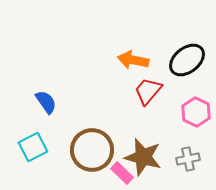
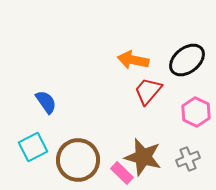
brown circle: moved 14 px left, 10 px down
gray cross: rotated 10 degrees counterclockwise
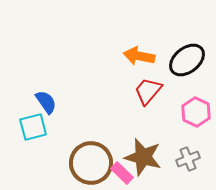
orange arrow: moved 6 px right, 4 px up
cyan square: moved 20 px up; rotated 12 degrees clockwise
brown circle: moved 13 px right, 3 px down
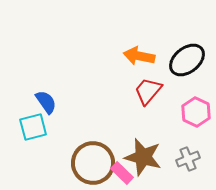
brown circle: moved 2 px right
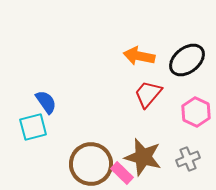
red trapezoid: moved 3 px down
brown circle: moved 2 px left, 1 px down
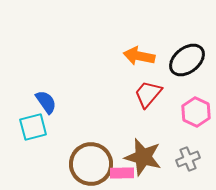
pink rectangle: rotated 45 degrees counterclockwise
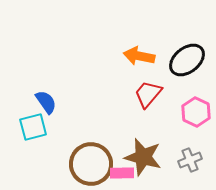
gray cross: moved 2 px right, 1 px down
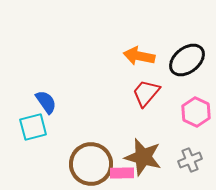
red trapezoid: moved 2 px left, 1 px up
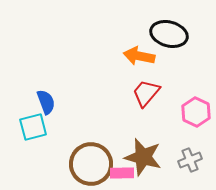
black ellipse: moved 18 px left, 26 px up; rotated 54 degrees clockwise
blue semicircle: rotated 15 degrees clockwise
